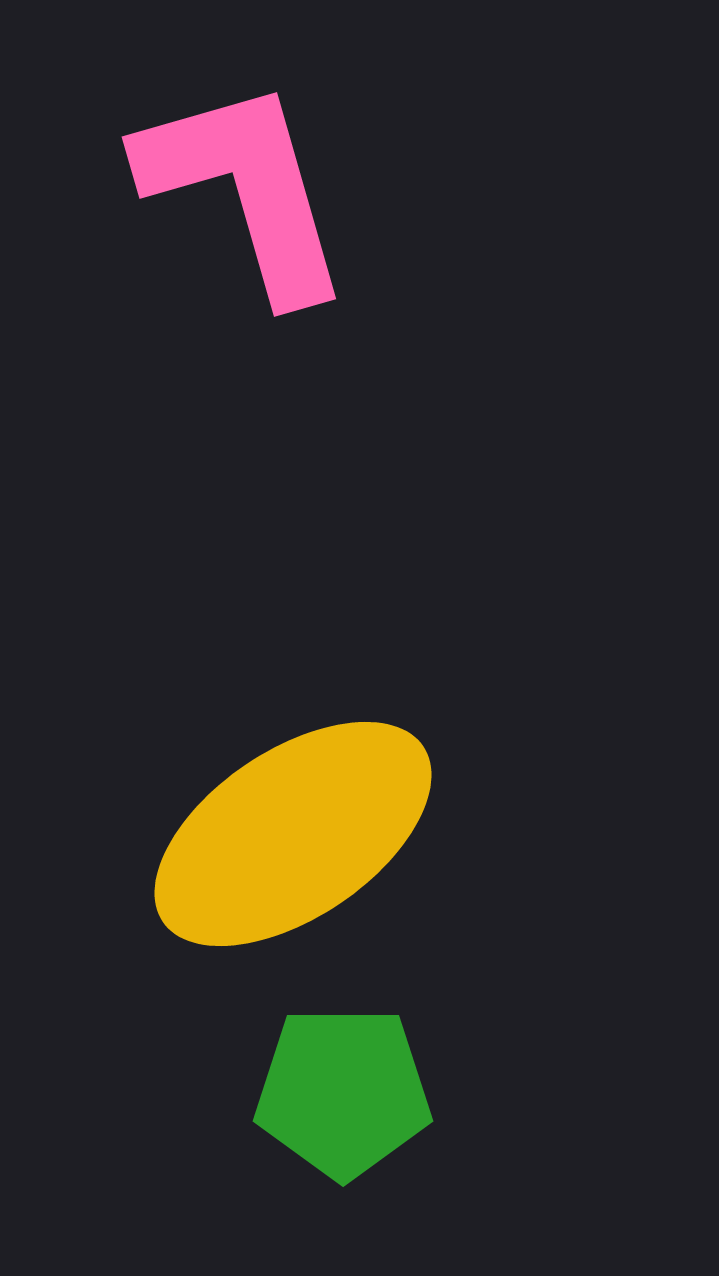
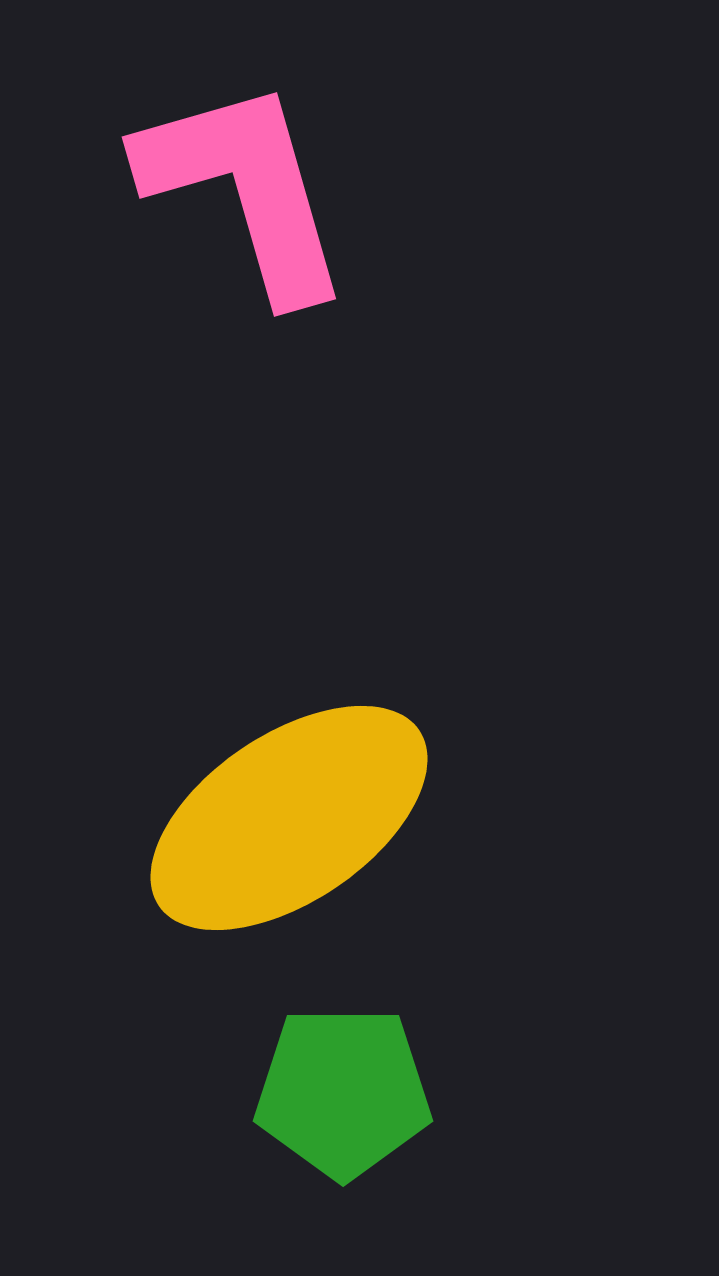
yellow ellipse: moved 4 px left, 16 px up
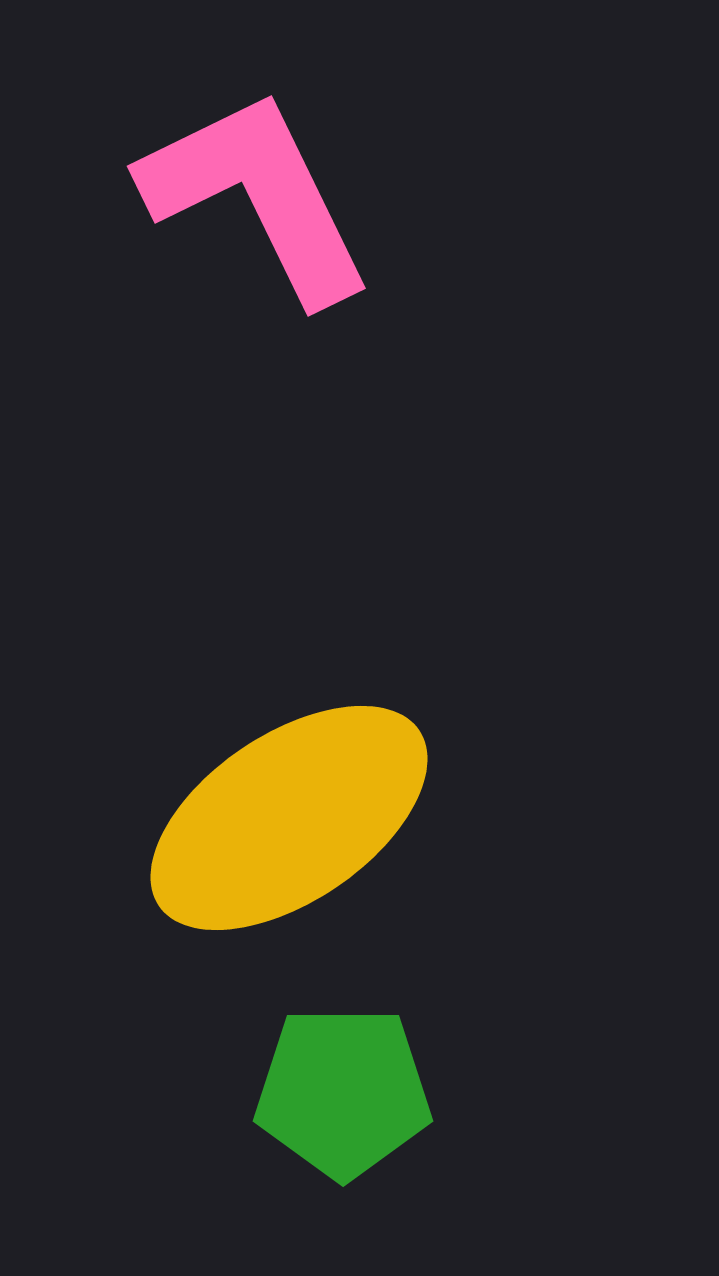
pink L-shape: moved 12 px right, 7 px down; rotated 10 degrees counterclockwise
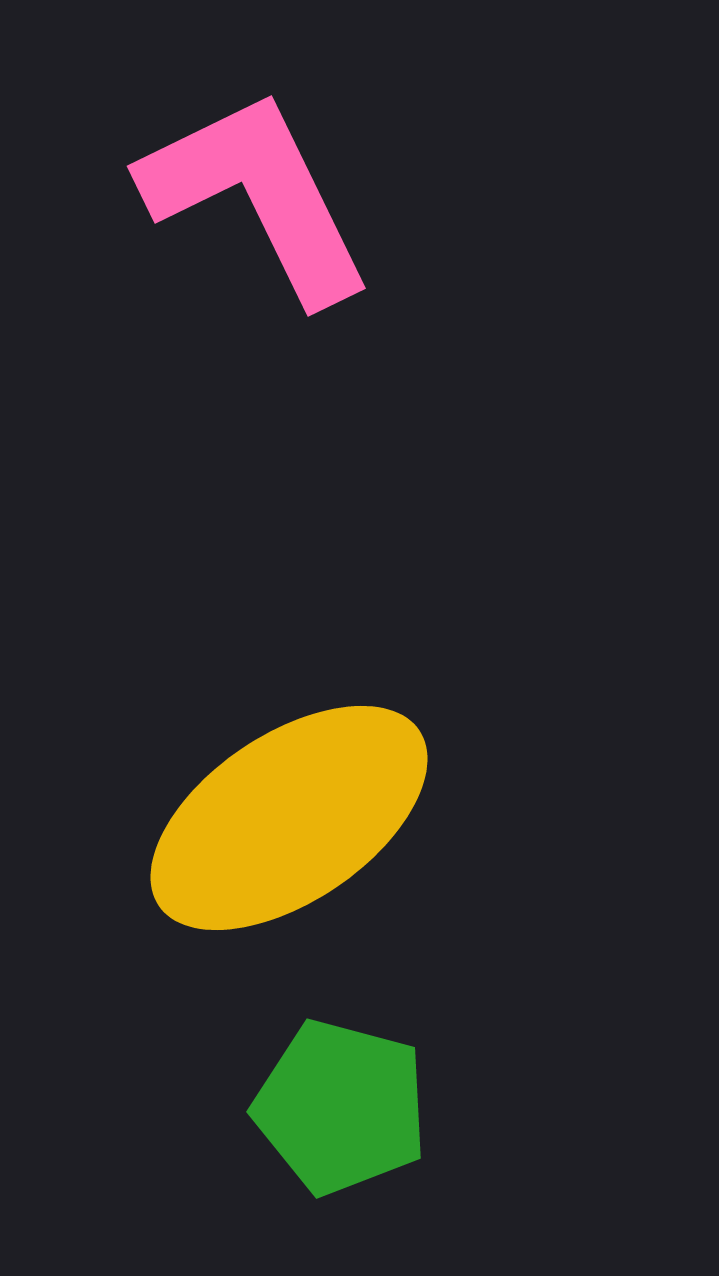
green pentagon: moved 2 px left, 15 px down; rotated 15 degrees clockwise
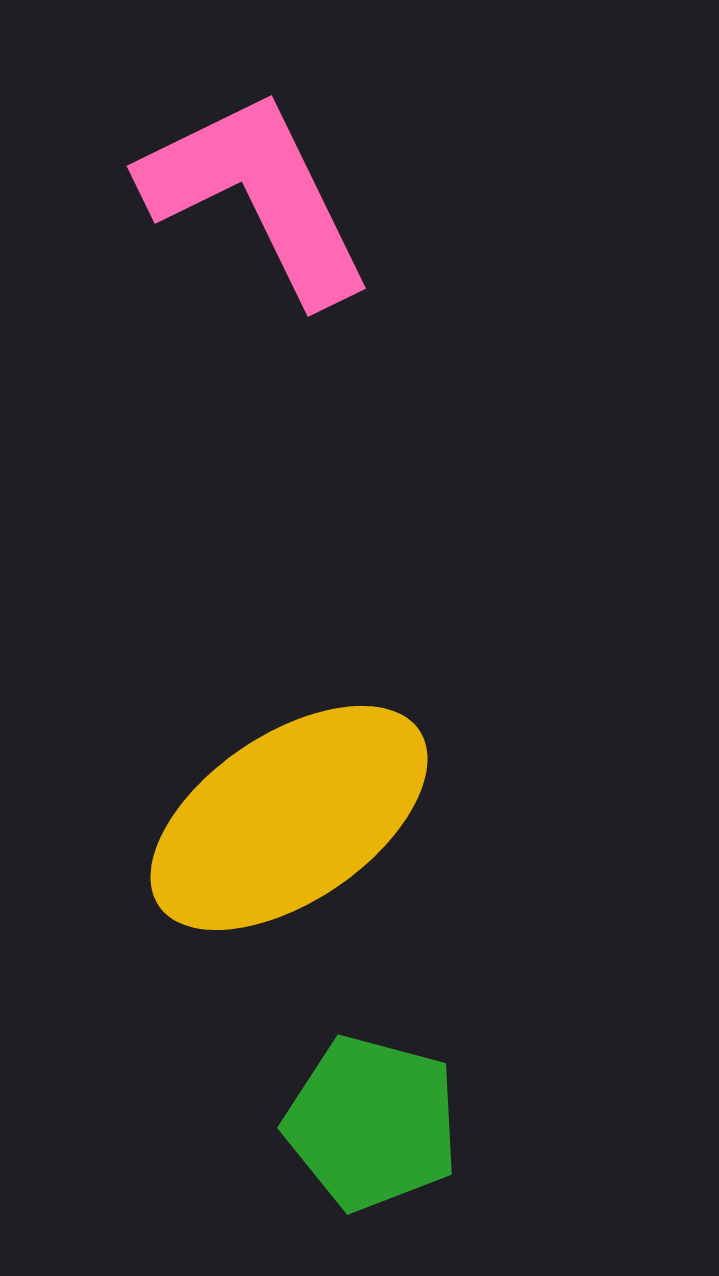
green pentagon: moved 31 px right, 16 px down
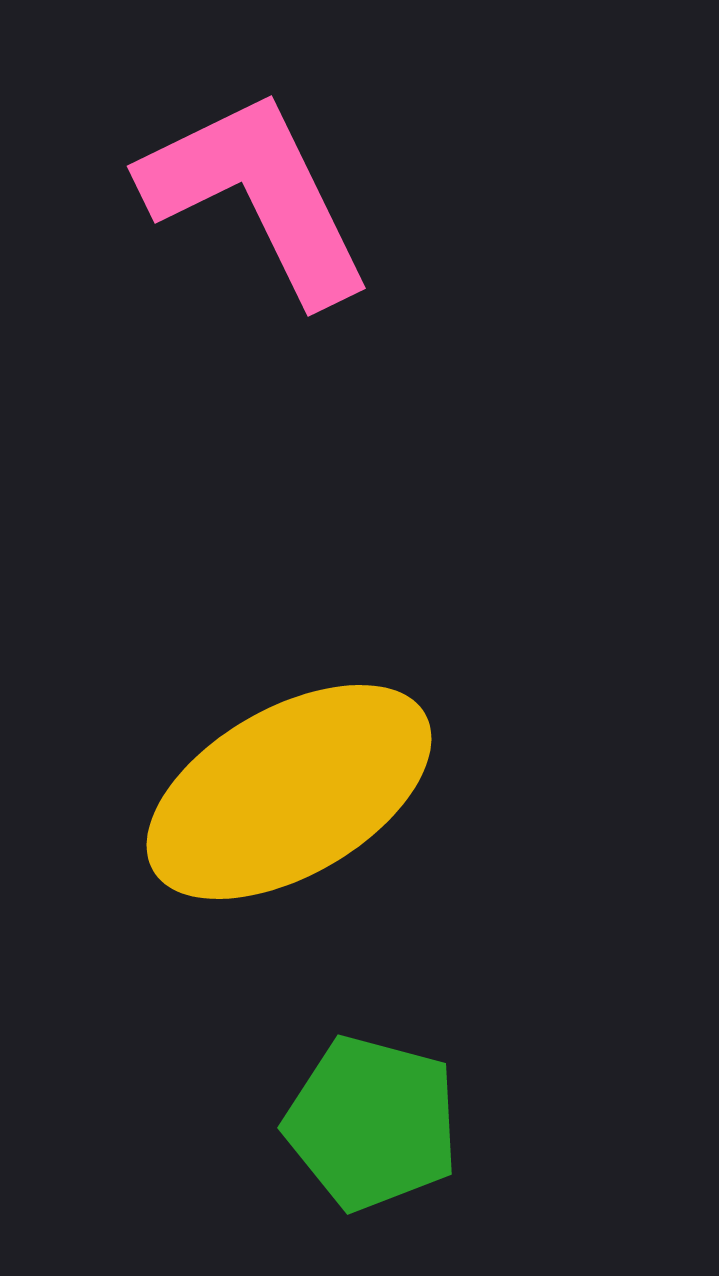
yellow ellipse: moved 26 px up; rotated 4 degrees clockwise
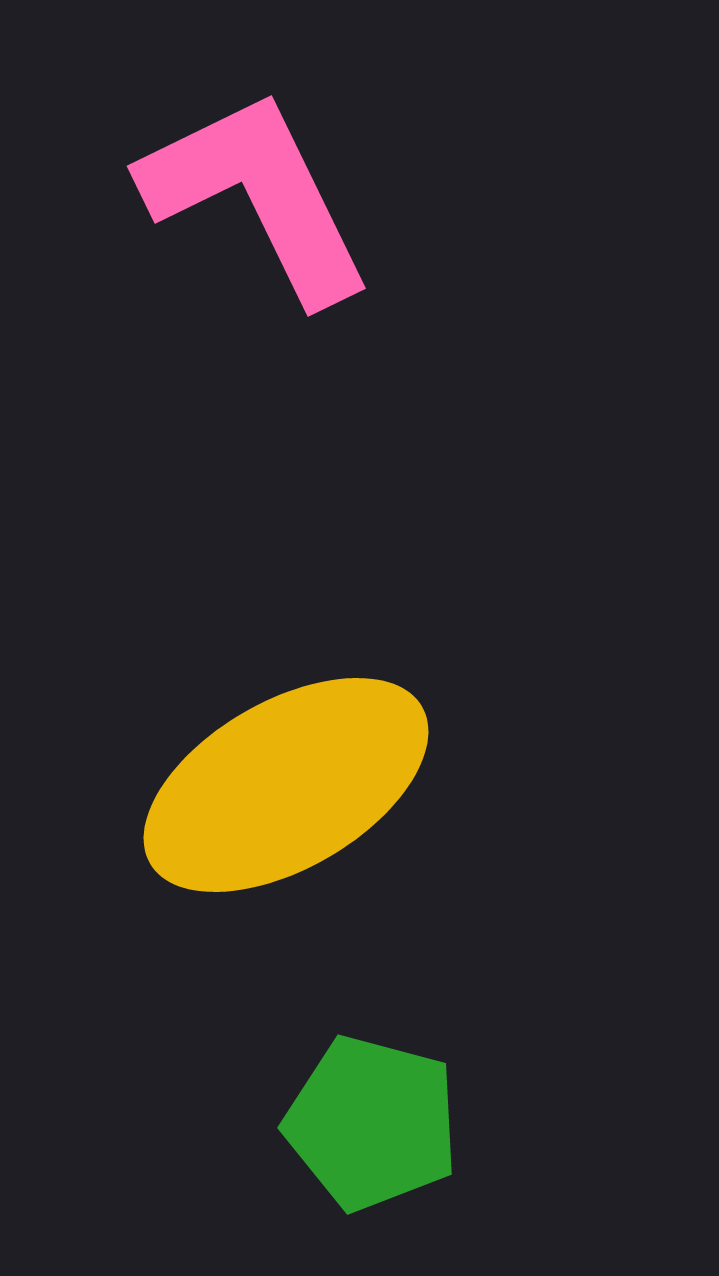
yellow ellipse: moved 3 px left, 7 px up
